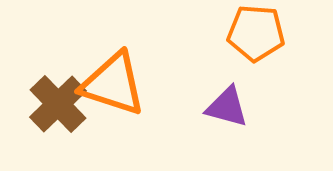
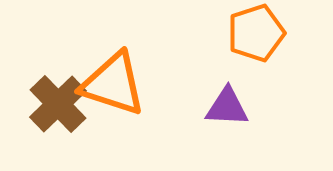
orange pentagon: rotated 22 degrees counterclockwise
purple triangle: rotated 12 degrees counterclockwise
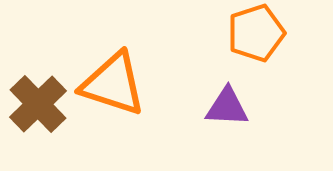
brown cross: moved 20 px left
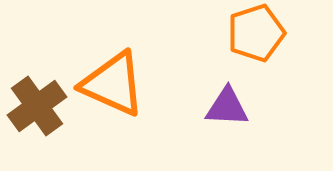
orange triangle: rotated 6 degrees clockwise
brown cross: moved 1 px left, 2 px down; rotated 8 degrees clockwise
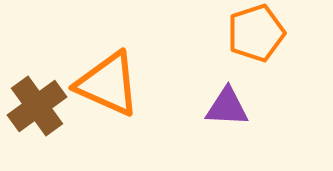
orange triangle: moved 5 px left
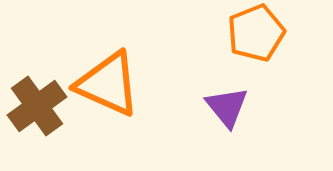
orange pentagon: rotated 4 degrees counterclockwise
purple triangle: rotated 48 degrees clockwise
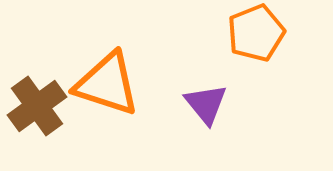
orange triangle: moved 1 px left; rotated 6 degrees counterclockwise
purple triangle: moved 21 px left, 3 px up
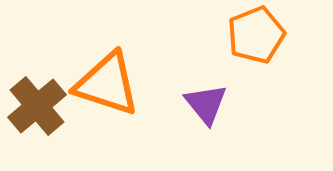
orange pentagon: moved 2 px down
brown cross: rotated 4 degrees counterclockwise
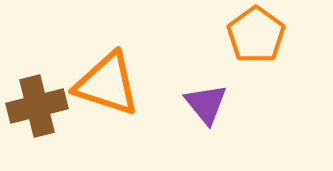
orange pentagon: rotated 14 degrees counterclockwise
brown cross: rotated 26 degrees clockwise
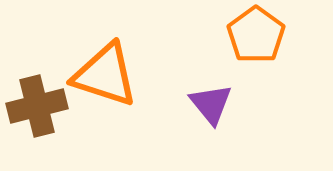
orange triangle: moved 2 px left, 9 px up
purple triangle: moved 5 px right
